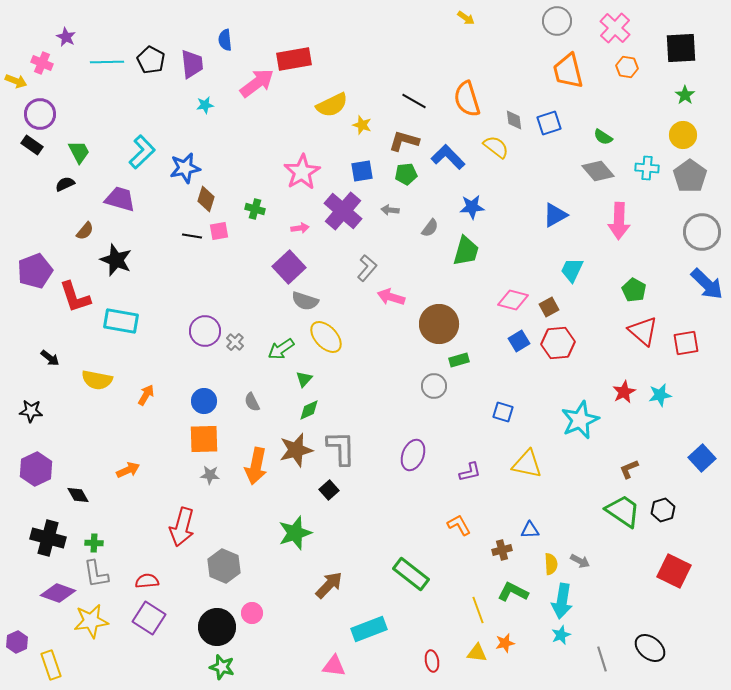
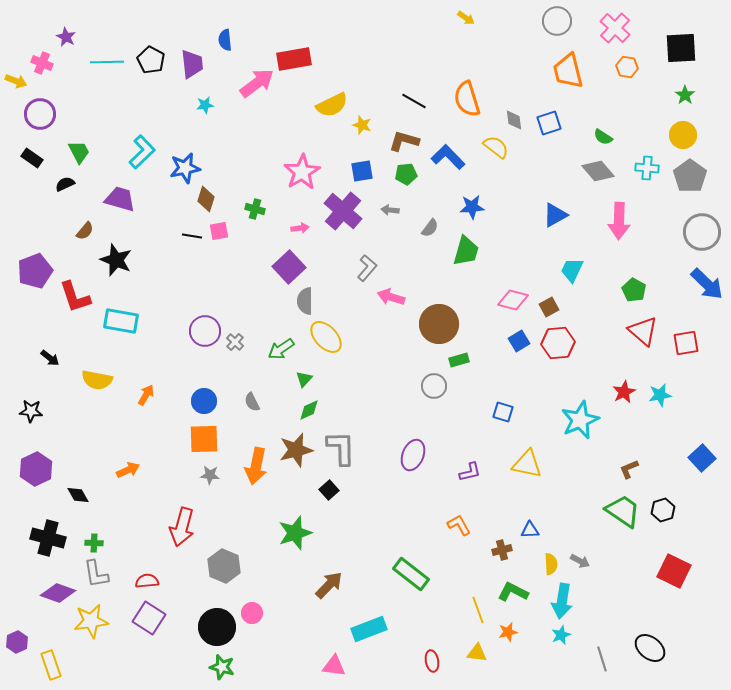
black rectangle at (32, 145): moved 13 px down
gray semicircle at (305, 301): rotated 72 degrees clockwise
orange star at (505, 643): moved 3 px right, 11 px up
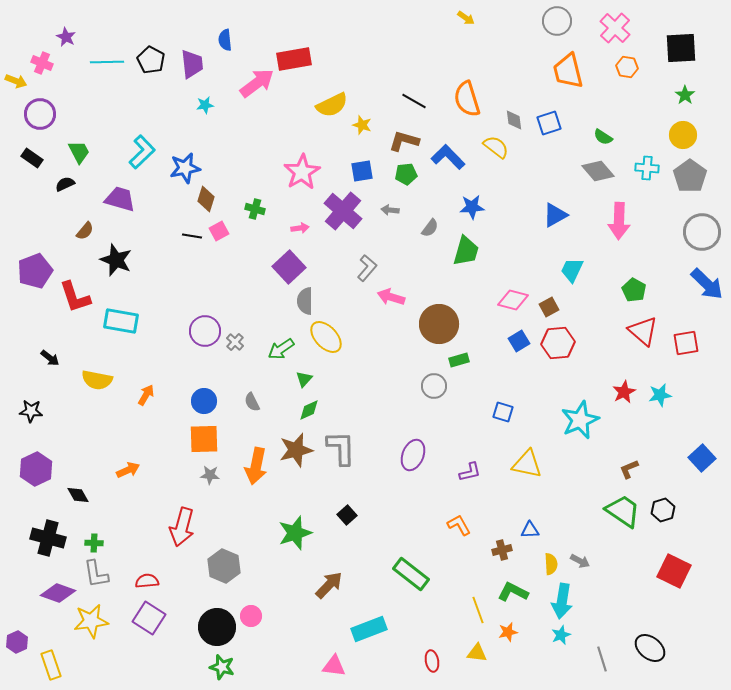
pink square at (219, 231): rotated 18 degrees counterclockwise
black square at (329, 490): moved 18 px right, 25 px down
pink circle at (252, 613): moved 1 px left, 3 px down
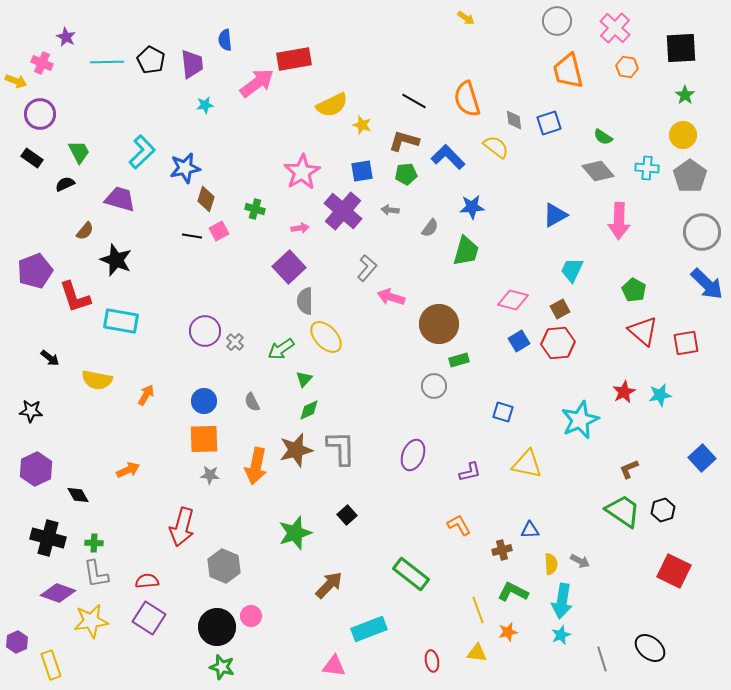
brown square at (549, 307): moved 11 px right, 2 px down
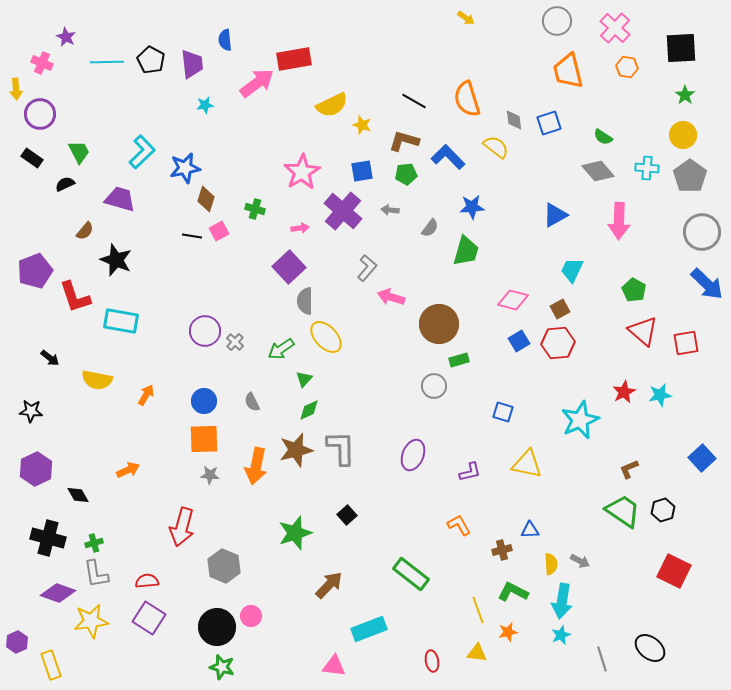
yellow arrow at (16, 81): moved 8 px down; rotated 65 degrees clockwise
green cross at (94, 543): rotated 18 degrees counterclockwise
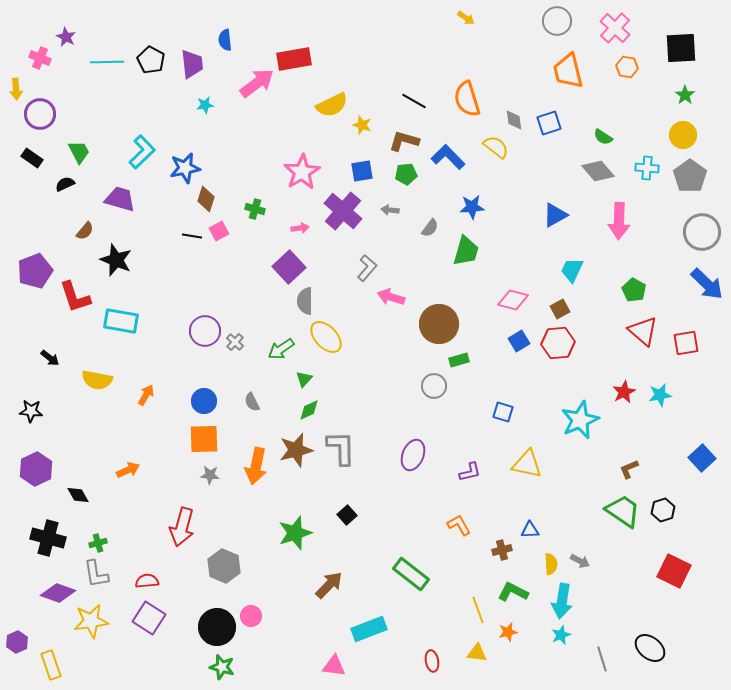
pink cross at (42, 63): moved 2 px left, 5 px up
green cross at (94, 543): moved 4 px right
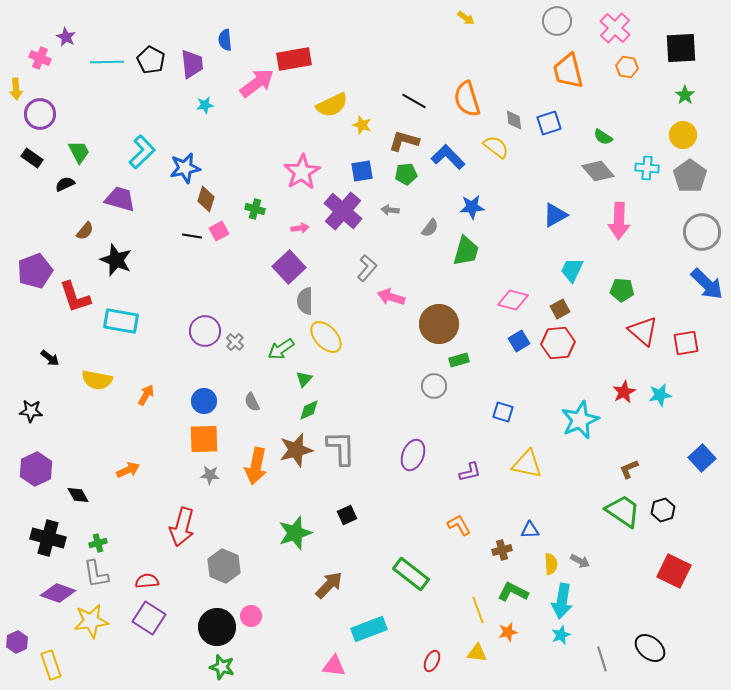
green pentagon at (634, 290): moved 12 px left; rotated 25 degrees counterclockwise
black square at (347, 515): rotated 18 degrees clockwise
red ellipse at (432, 661): rotated 35 degrees clockwise
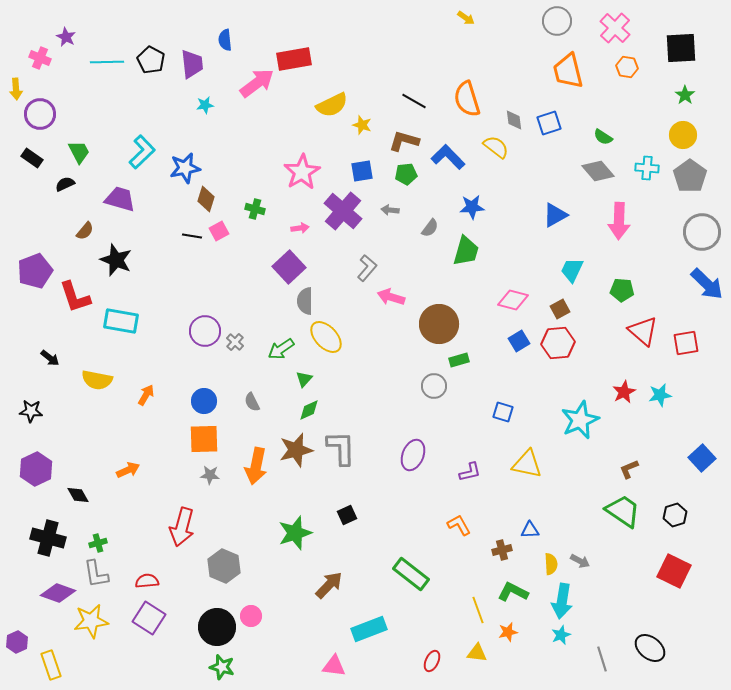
black hexagon at (663, 510): moved 12 px right, 5 px down
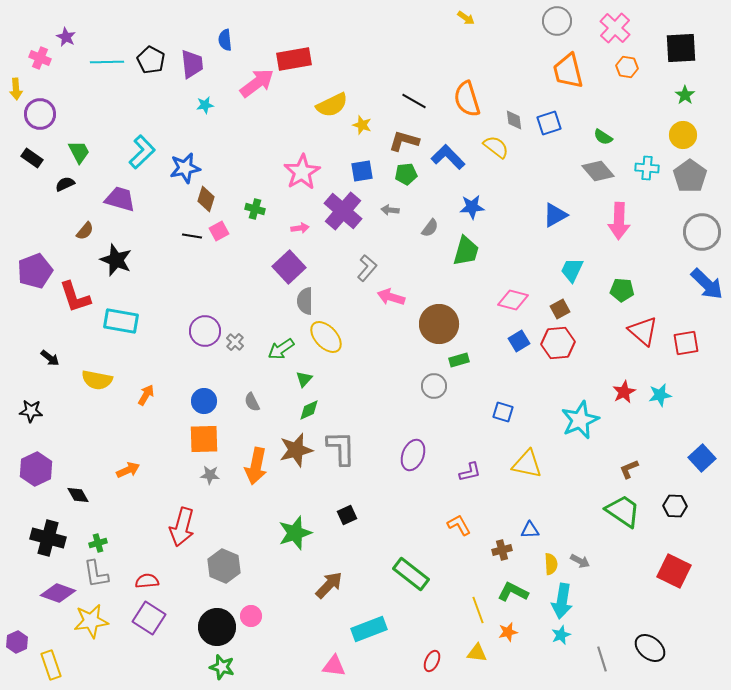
black hexagon at (675, 515): moved 9 px up; rotated 20 degrees clockwise
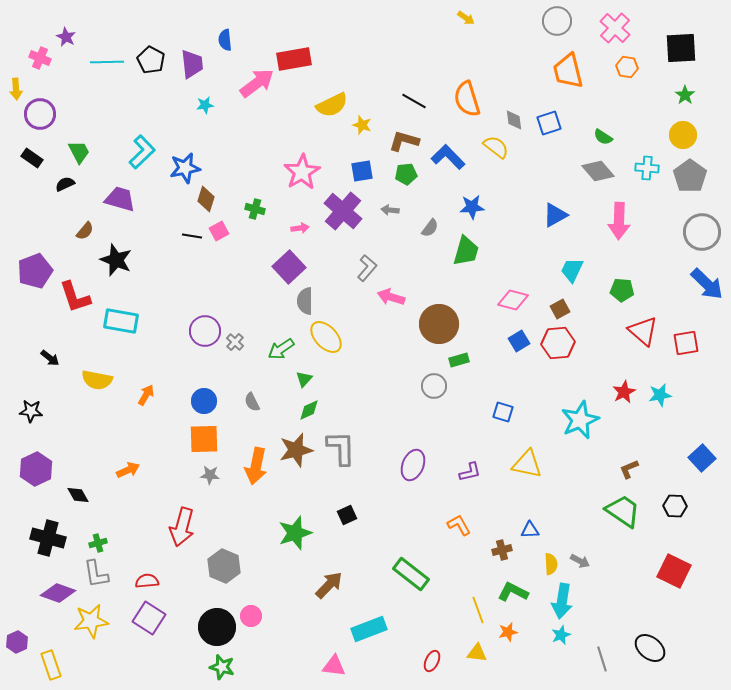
purple ellipse at (413, 455): moved 10 px down
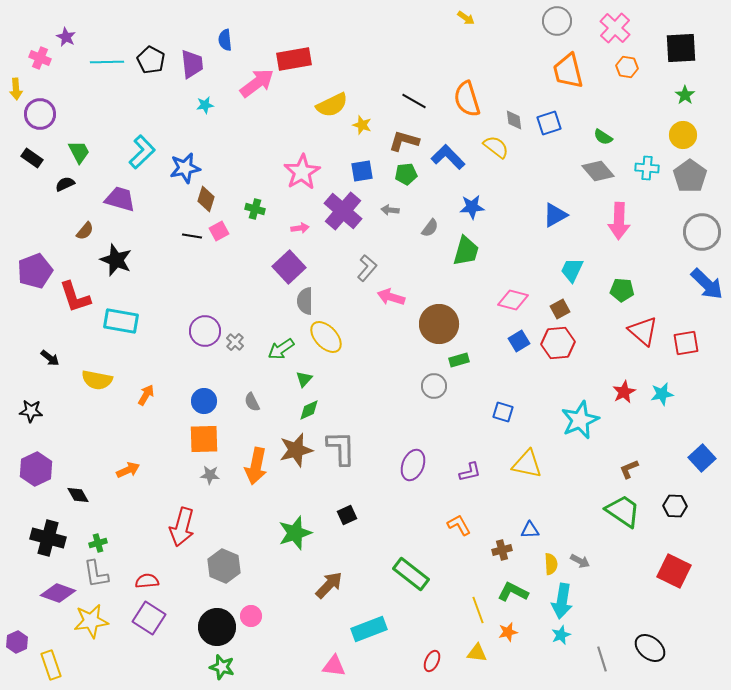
cyan star at (660, 395): moved 2 px right, 1 px up
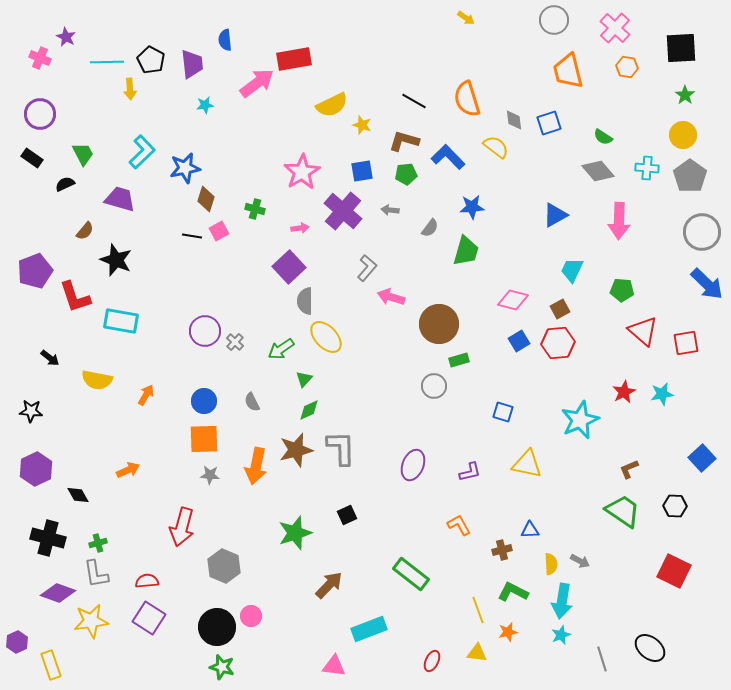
gray circle at (557, 21): moved 3 px left, 1 px up
yellow arrow at (16, 89): moved 114 px right
green trapezoid at (79, 152): moved 4 px right, 2 px down
